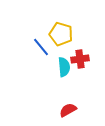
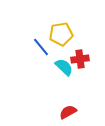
yellow pentagon: rotated 25 degrees counterclockwise
cyan semicircle: rotated 42 degrees counterclockwise
red semicircle: moved 2 px down
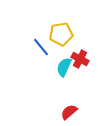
red cross: rotated 36 degrees clockwise
cyan semicircle: rotated 108 degrees counterclockwise
red semicircle: moved 1 px right; rotated 12 degrees counterclockwise
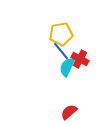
blue line: moved 20 px right, 4 px down
cyan semicircle: moved 3 px right
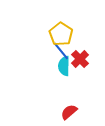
yellow pentagon: rotated 30 degrees counterclockwise
red cross: rotated 18 degrees clockwise
cyan semicircle: moved 3 px left, 1 px up; rotated 24 degrees counterclockwise
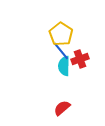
red cross: rotated 24 degrees clockwise
red semicircle: moved 7 px left, 4 px up
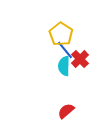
blue line: moved 4 px right, 1 px up
red cross: rotated 24 degrees counterclockwise
red semicircle: moved 4 px right, 3 px down
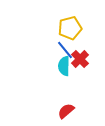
yellow pentagon: moved 9 px right, 6 px up; rotated 25 degrees clockwise
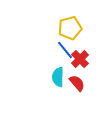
cyan semicircle: moved 6 px left, 11 px down
red semicircle: moved 11 px right, 28 px up; rotated 90 degrees clockwise
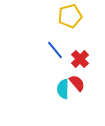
yellow pentagon: moved 12 px up
blue line: moved 10 px left
cyan semicircle: moved 5 px right, 12 px down
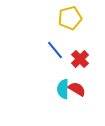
yellow pentagon: moved 2 px down
red semicircle: moved 6 px down; rotated 18 degrees counterclockwise
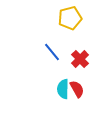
blue line: moved 3 px left, 2 px down
red semicircle: rotated 30 degrees clockwise
